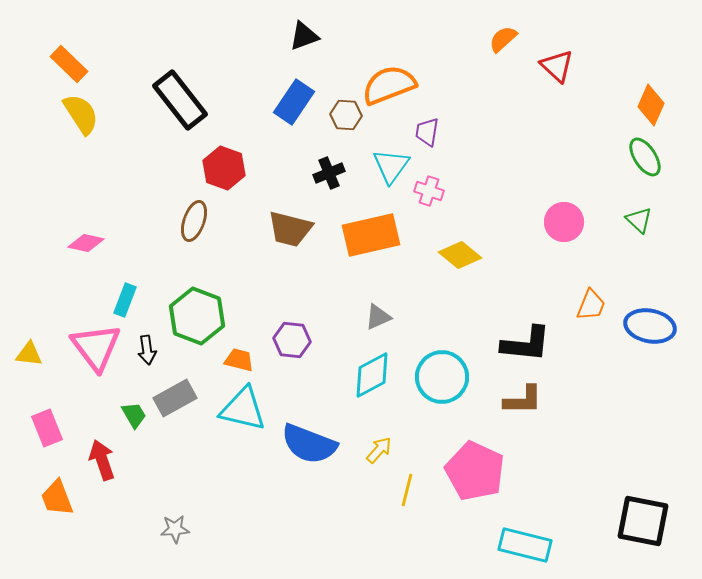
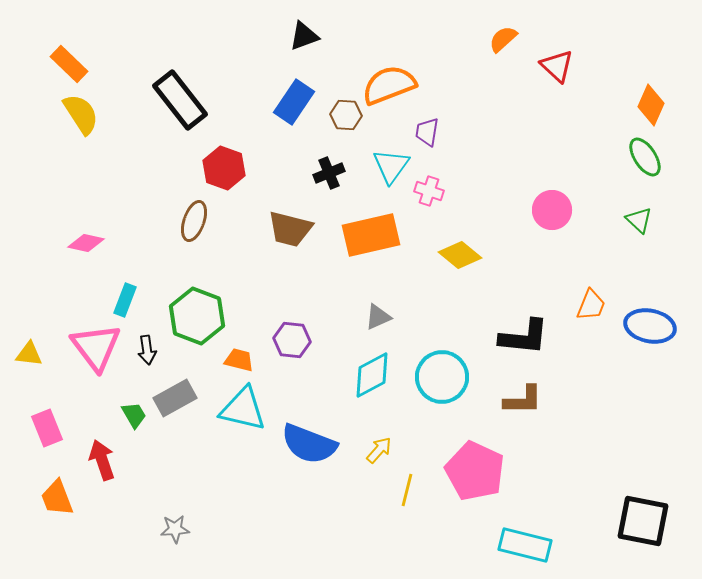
pink circle at (564, 222): moved 12 px left, 12 px up
black L-shape at (526, 344): moved 2 px left, 7 px up
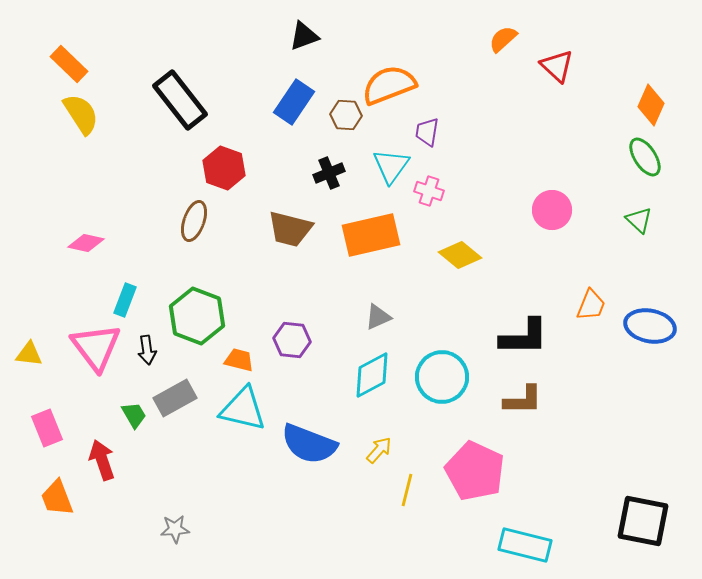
black L-shape at (524, 337): rotated 6 degrees counterclockwise
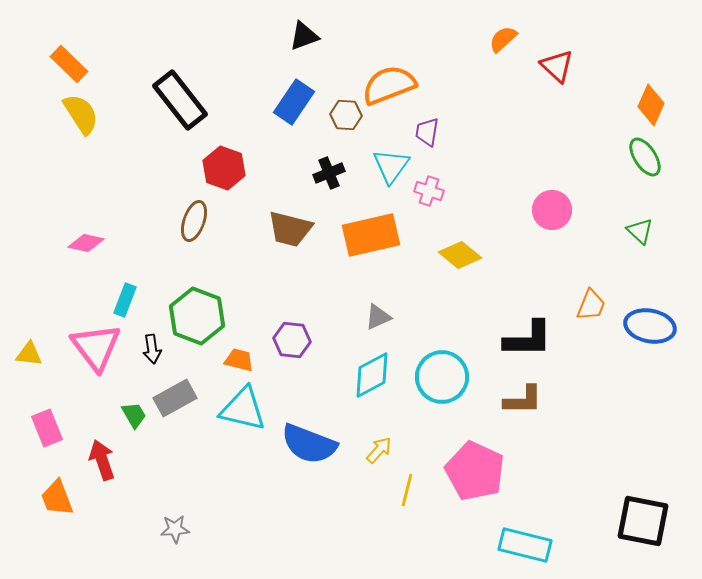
green triangle at (639, 220): moved 1 px right, 11 px down
black L-shape at (524, 337): moved 4 px right, 2 px down
black arrow at (147, 350): moved 5 px right, 1 px up
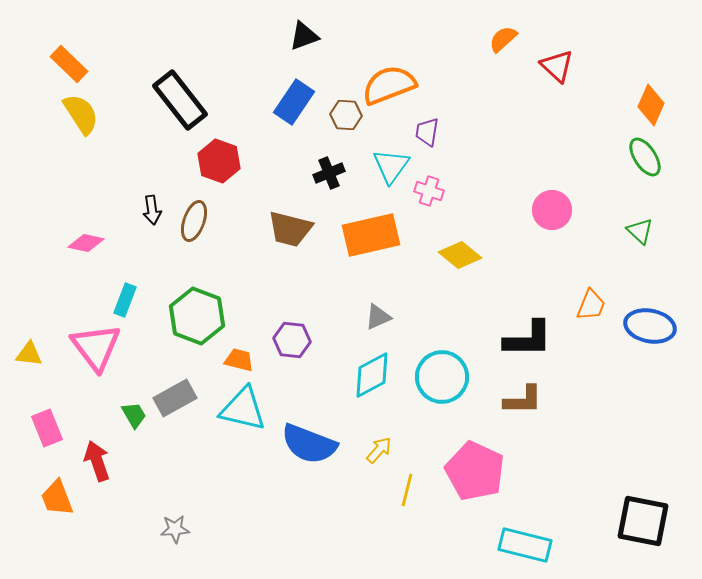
red hexagon at (224, 168): moved 5 px left, 7 px up
black arrow at (152, 349): moved 139 px up
red arrow at (102, 460): moved 5 px left, 1 px down
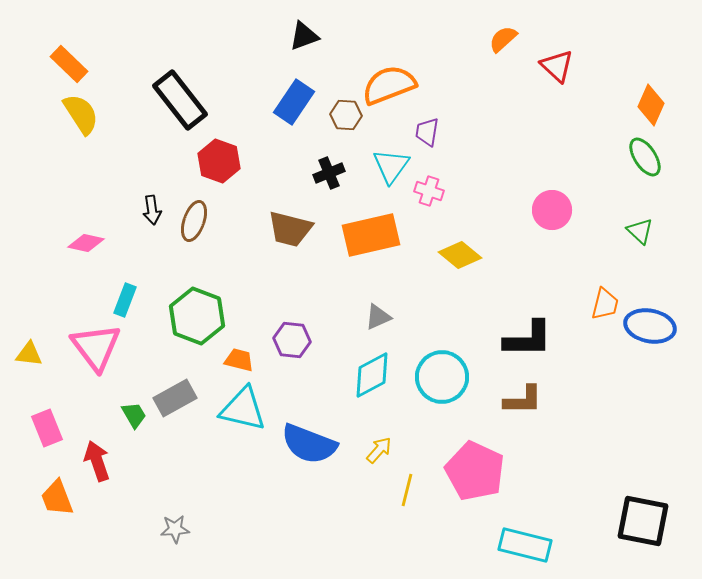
orange trapezoid at (591, 305): moved 14 px right, 1 px up; rotated 8 degrees counterclockwise
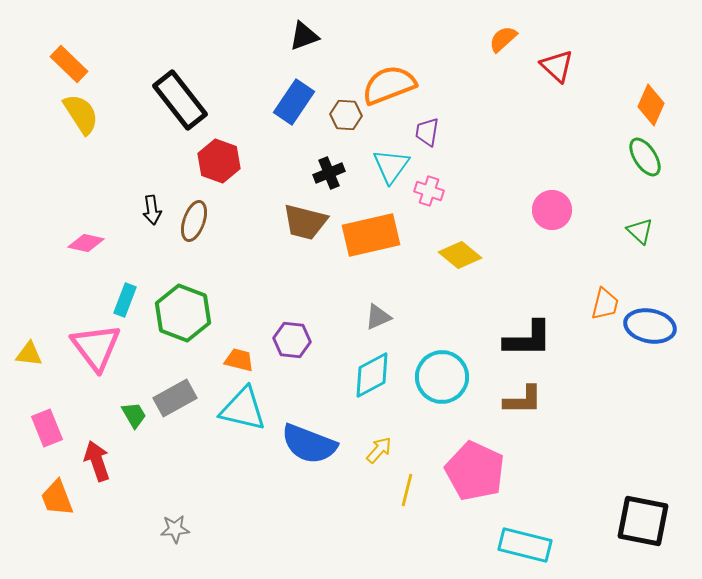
brown trapezoid at (290, 229): moved 15 px right, 7 px up
green hexagon at (197, 316): moved 14 px left, 3 px up
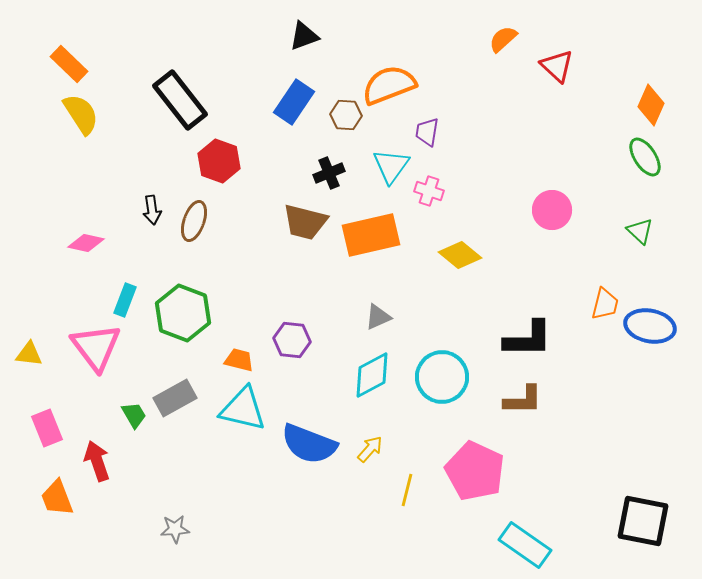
yellow arrow at (379, 450): moved 9 px left, 1 px up
cyan rectangle at (525, 545): rotated 21 degrees clockwise
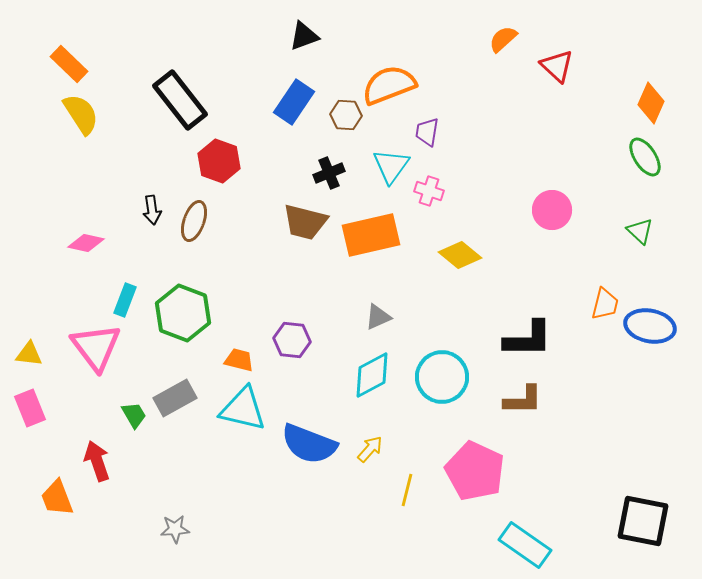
orange diamond at (651, 105): moved 2 px up
pink rectangle at (47, 428): moved 17 px left, 20 px up
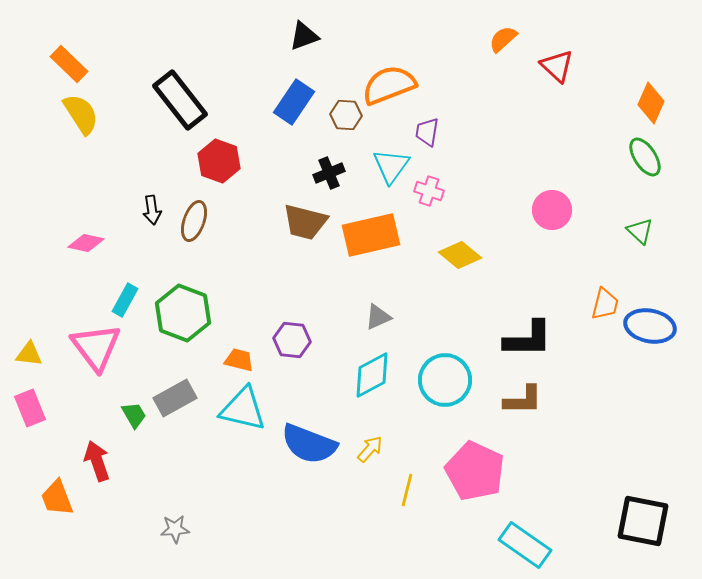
cyan rectangle at (125, 300): rotated 8 degrees clockwise
cyan circle at (442, 377): moved 3 px right, 3 px down
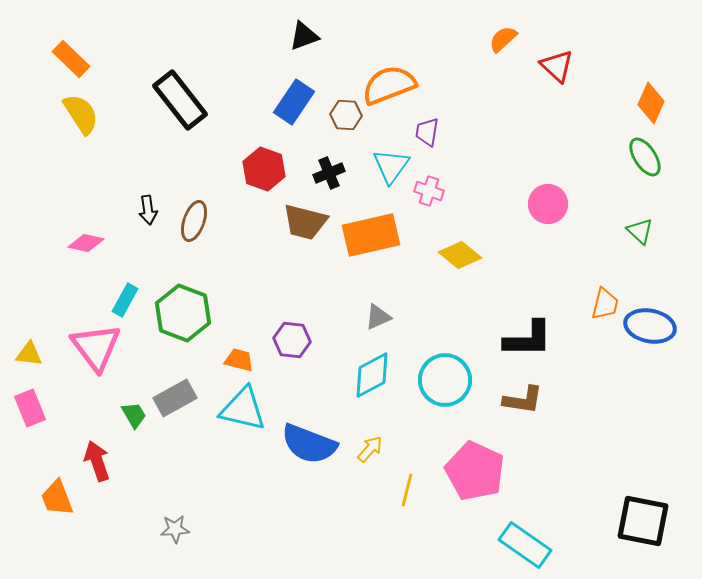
orange rectangle at (69, 64): moved 2 px right, 5 px up
red hexagon at (219, 161): moved 45 px right, 8 px down
black arrow at (152, 210): moved 4 px left
pink circle at (552, 210): moved 4 px left, 6 px up
brown L-shape at (523, 400): rotated 9 degrees clockwise
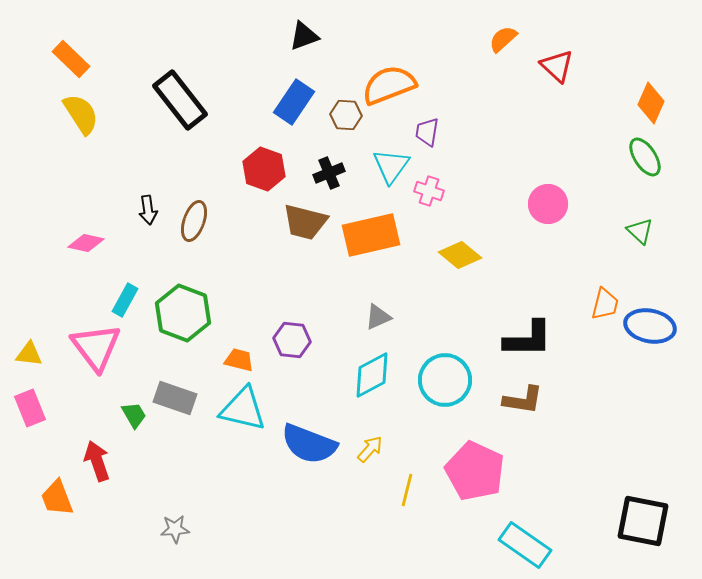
gray rectangle at (175, 398): rotated 48 degrees clockwise
